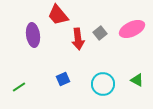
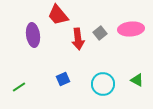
pink ellipse: moved 1 px left; rotated 20 degrees clockwise
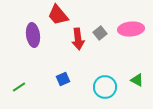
cyan circle: moved 2 px right, 3 px down
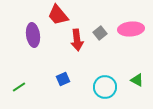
red arrow: moved 1 px left, 1 px down
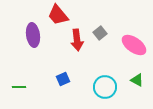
pink ellipse: moved 3 px right, 16 px down; rotated 40 degrees clockwise
green line: rotated 32 degrees clockwise
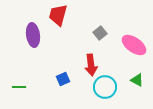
red trapezoid: rotated 55 degrees clockwise
red arrow: moved 14 px right, 25 px down
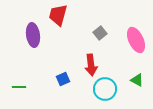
pink ellipse: moved 2 px right, 5 px up; rotated 30 degrees clockwise
cyan circle: moved 2 px down
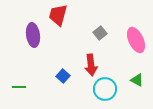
blue square: moved 3 px up; rotated 24 degrees counterclockwise
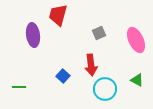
gray square: moved 1 px left; rotated 16 degrees clockwise
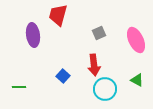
red arrow: moved 3 px right
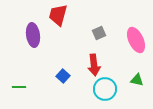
green triangle: rotated 16 degrees counterclockwise
